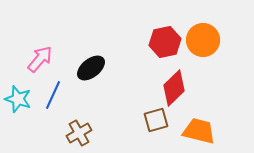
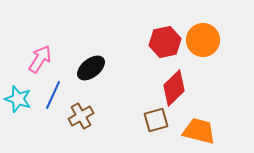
pink arrow: rotated 8 degrees counterclockwise
brown cross: moved 2 px right, 17 px up
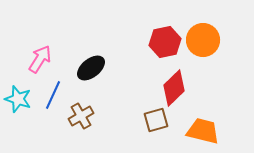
orange trapezoid: moved 4 px right
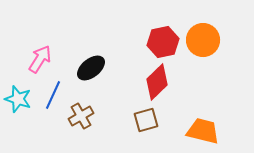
red hexagon: moved 2 px left
red diamond: moved 17 px left, 6 px up
brown square: moved 10 px left
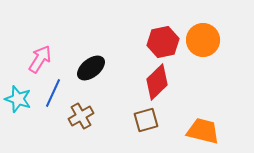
blue line: moved 2 px up
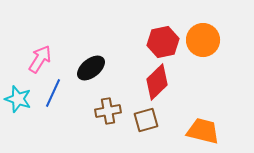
brown cross: moved 27 px right, 5 px up; rotated 20 degrees clockwise
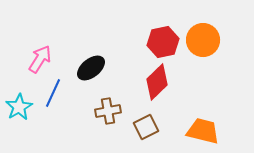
cyan star: moved 1 px right, 8 px down; rotated 24 degrees clockwise
brown square: moved 7 px down; rotated 10 degrees counterclockwise
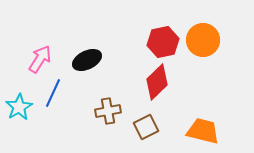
black ellipse: moved 4 px left, 8 px up; rotated 12 degrees clockwise
